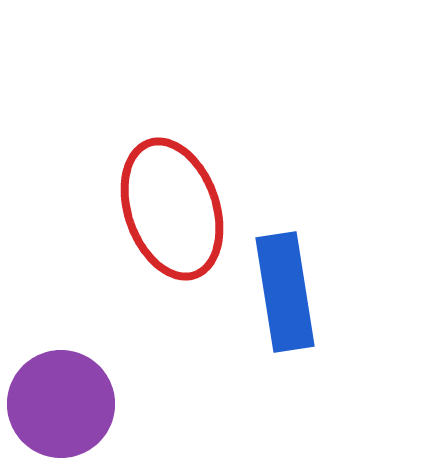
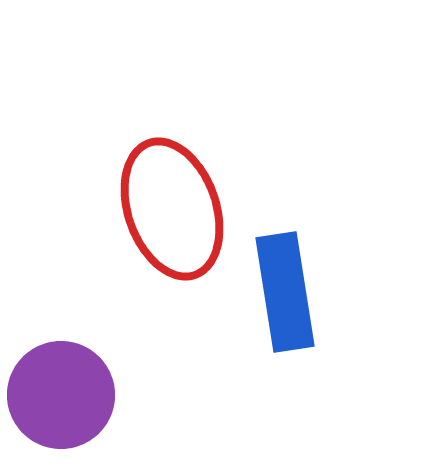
purple circle: moved 9 px up
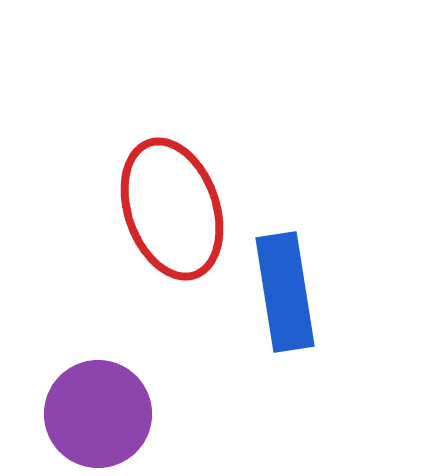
purple circle: moved 37 px right, 19 px down
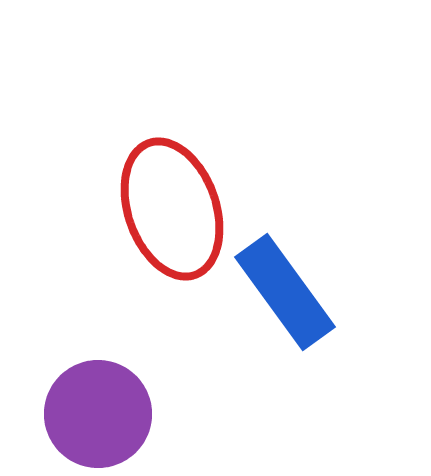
blue rectangle: rotated 27 degrees counterclockwise
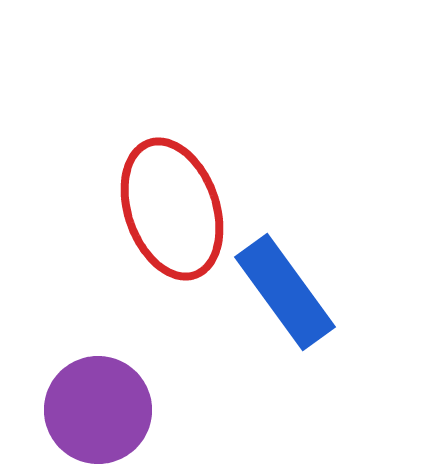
purple circle: moved 4 px up
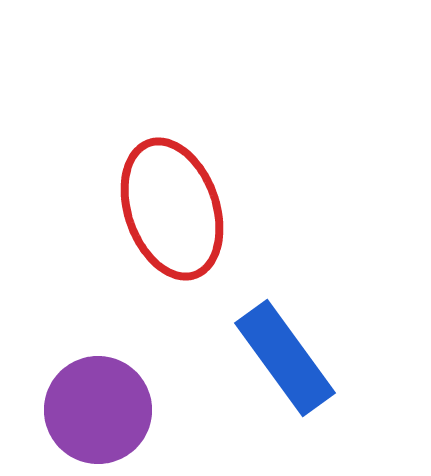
blue rectangle: moved 66 px down
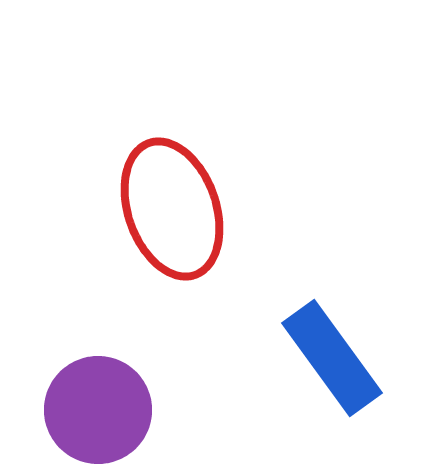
blue rectangle: moved 47 px right
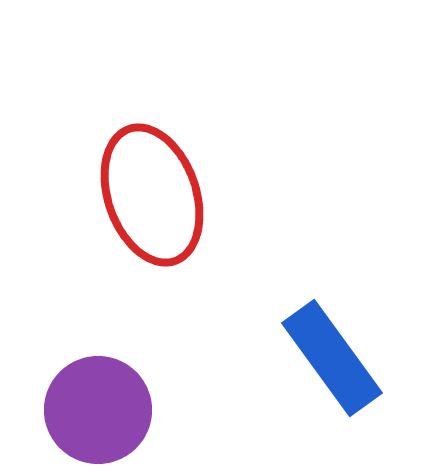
red ellipse: moved 20 px left, 14 px up
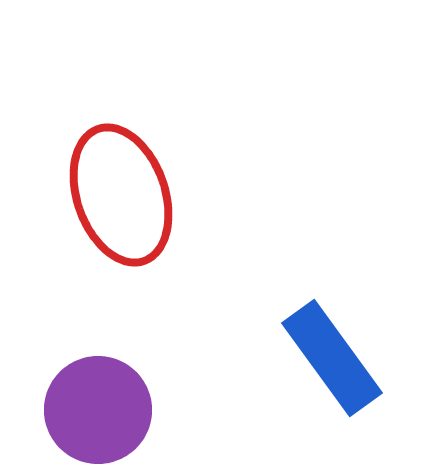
red ellipse: moved 31 px left
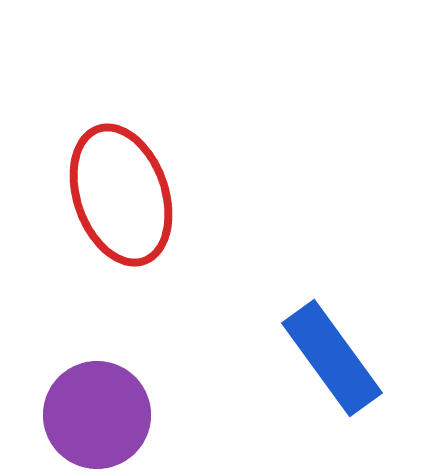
purple circle: moved 1 px left, 5 px down
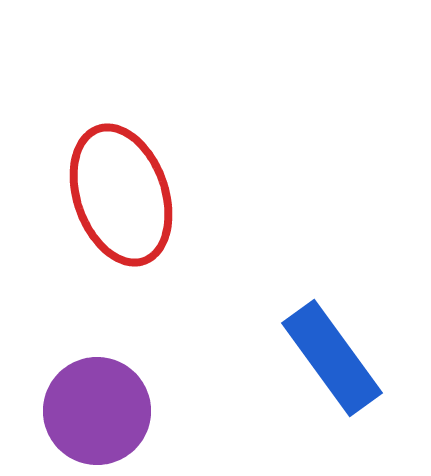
purple circle: moved 4 px up
